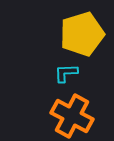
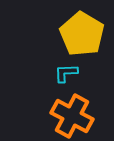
yellow pentagon: rotated 24 degrees counterclockwise
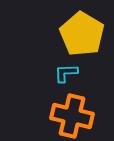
orange cross: rotated 15 degrees counterclockwise
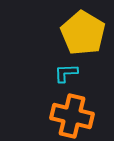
yellow pentagon: moved 1 px right, 1 px up
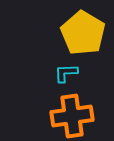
orange cross: rotated 21 degrees counterclockwise
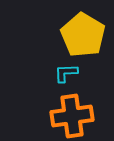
yellow pentagon: moved 2 px down
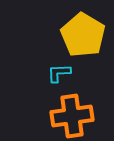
cyan L-shape: moved 7 px left
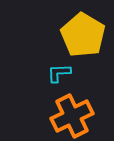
orange cross: rotated 18 degrees counterclockwise
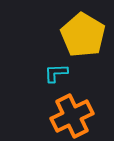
cyan L-shape: moved 3 px left
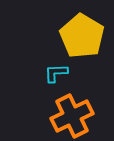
yellow pentagon: moved 1 px left, 1 px down
